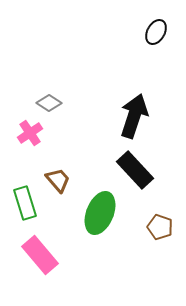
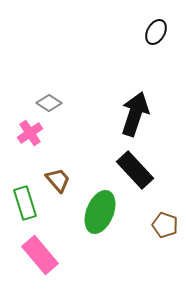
black arrow: moved 1 px right, 2 px up
green ellipse: moved 1 px up
brown pentagon: moved 5 px right, 2 px up
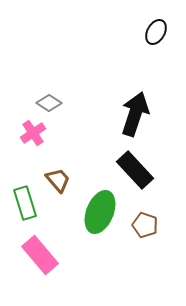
pink cross: moved 3 px right
brown pentagon: moved 20 px left
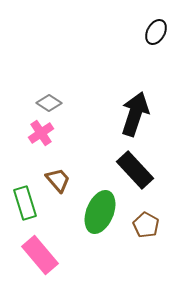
pink cross: moved 8 px right
brown pentagon: moved 1 px right; rotated 10 degrees clockwise
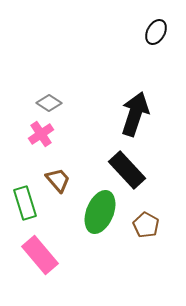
pink cross: moved 1 px down
black rectangle: moved 8 px left
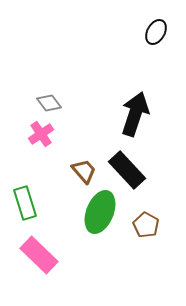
gray diamond: rotated 20 degrees clockwise
brown trapezoid: moved 26 px right, 9 px up
pink rectangle: moved 1 px left; rotated 6 degrees counterclockwise
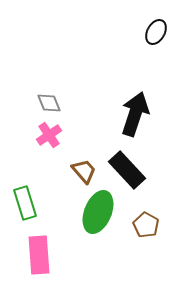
gray diamond: rotated 15 degrees clockwise
pink cross: moved 8 px right, 1 px down
green ellipse: moved 2 px left
pink rectangle: rotated 42 degrees clockwise
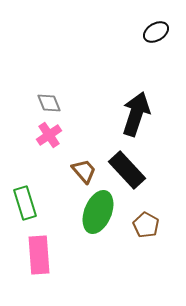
black ellipse: rotated 30 degrees clockwise
black arrow: moved 1 px right
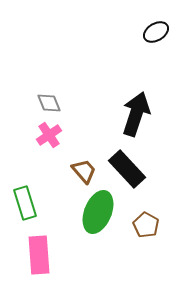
black rectangle: moved 1 px up
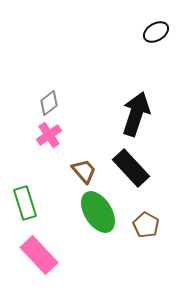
gray diamond: rotated 75 degrees clockwise
black rectangle: moved 4 px right, 1 px up
green ellipse: rotated 54 degrees counterclockwise
pink rectangle: rotated 39 degrees counterclockwise
